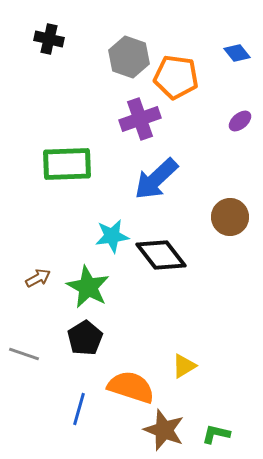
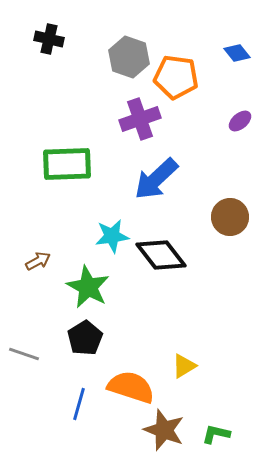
brown arrow: moved 17 px up
blue line: moved 5 px up
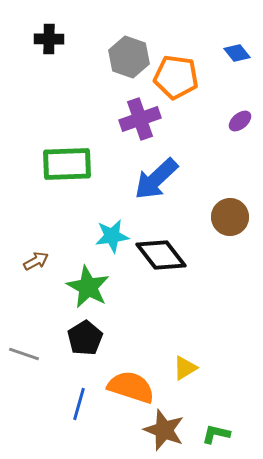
black cross: rotated 12 degrees counterclockwise
brown arrow: moved 2 px left
yellow triangle: moved 1 px right, 2 px down
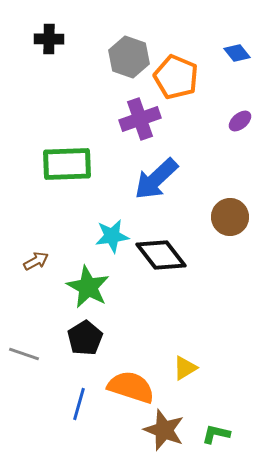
orange pentagon: rotated 15 degrees clockwise
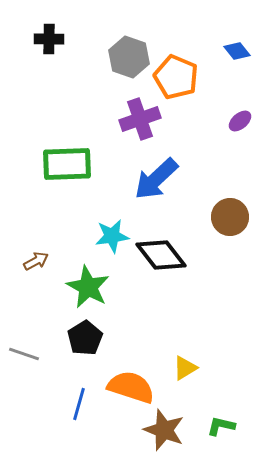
blue diamond: moved 2 px up
green L-shape: moved 5 px right, 8 px up
